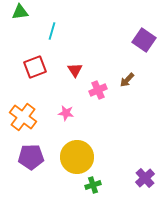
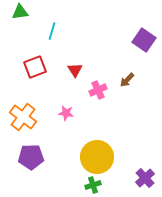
yellow circle: moved 20 px right
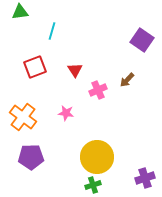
purple square: moved 2 px left
purple cross: rotated 24 degrees clockwise
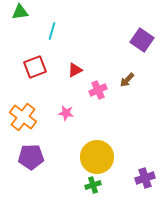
red triangle: rotated 35 degrees clockwise
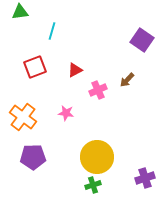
purple pentagon: moved 2 px right
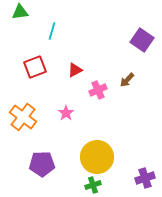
pink star: rotated 28 degrees clockwise
purple pentagon: moved 9 px right, 7 px down
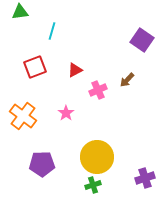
orange cross: moved 1 px up
